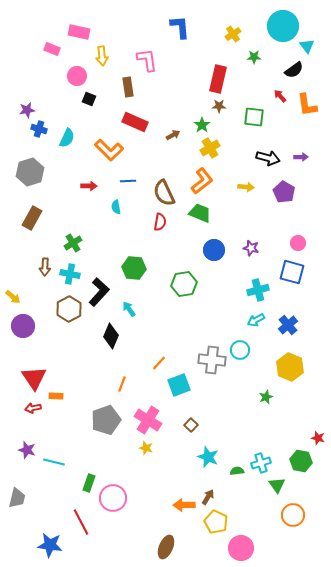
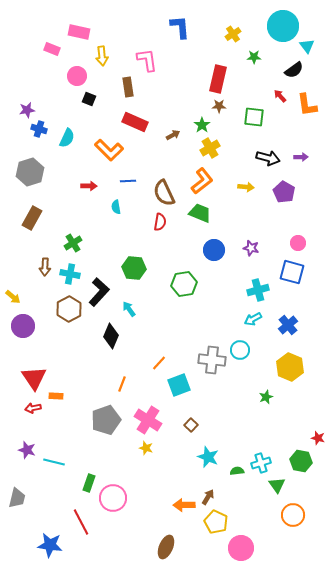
cyan arrow at (256, 320): moved 3 px left, 1 px up
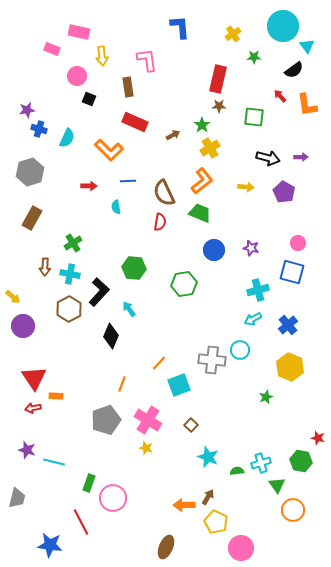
orange circle at (293, 515): moved 5 px up
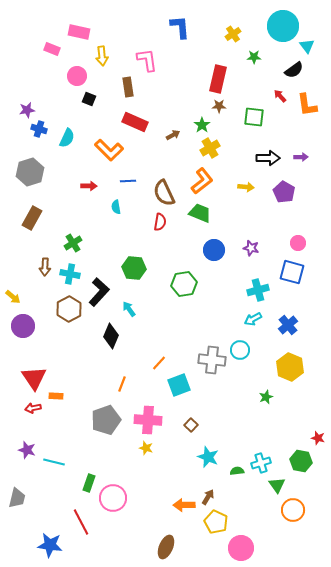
black arrow at (268, 158): rotated 15 degrees counterclockwise
pink cross at (148, 420): rotated 28 degrees counterclockwise
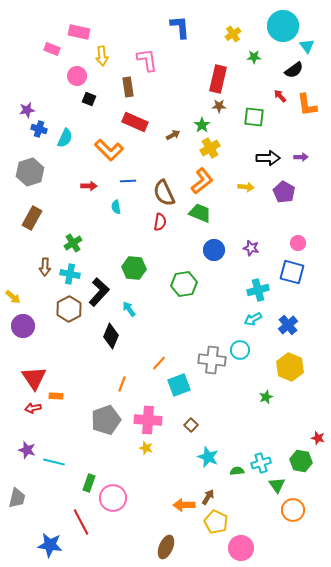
cyan semicircle at (67, 138): moved 2 px left
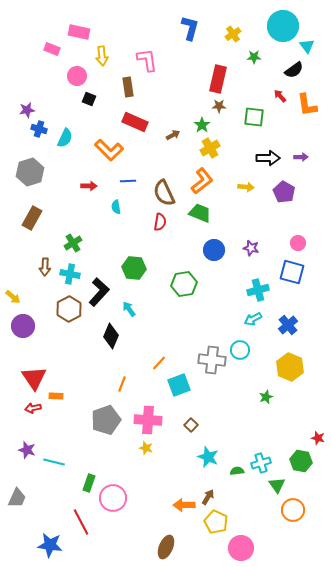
blue L-shape at (180, 27): moved 10 px right, 1 px down; rotated 20 degrees clockwise
gray trapezoid at (17, 498): rotated 10 degrees clockwise
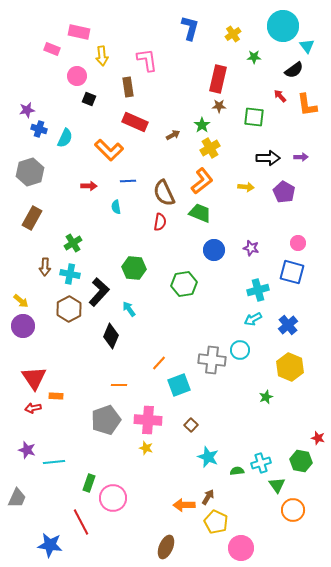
yellow arrow at (13, 297): moved 8 px right, 4 px down
orange line at (122, 384): moved 3 px left, 1 px down; rotated 70 degrees clockwise
cyan line at (54, 462): rotated 20 degrees counterclockwise
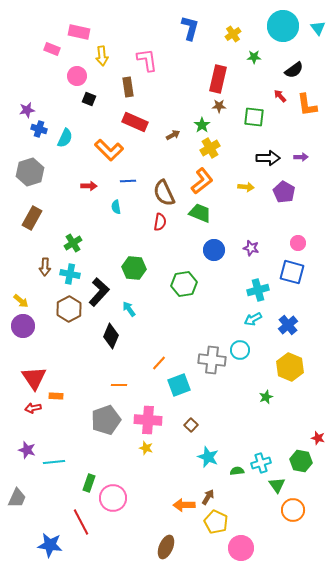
cyan triangle at (307, 46): moved 11 px right, 18 px up
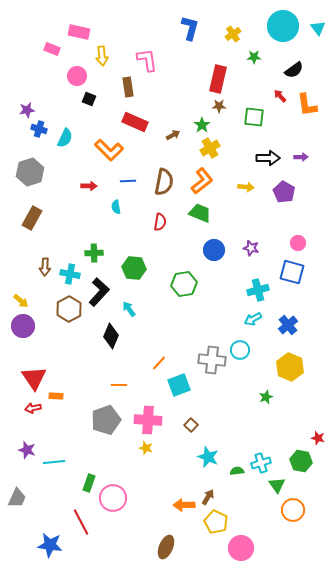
brown semicircle at (164, 193): moved 11 px up; rotated 144 degrees counterclockwise
green cross at (73, 243): moved 21 px right, 10 px down; rotated 30 degrees clockwise
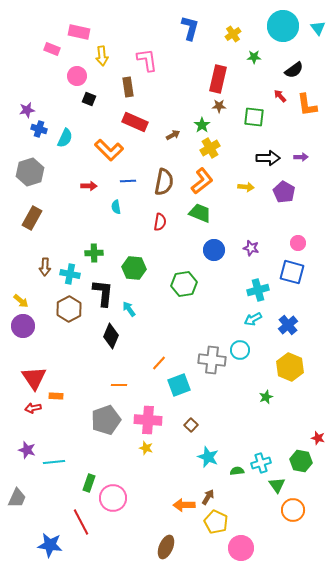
black L-shape at (99, 292): moved 4 px right, 1 px down; rotated 36 degrees counterclockwise
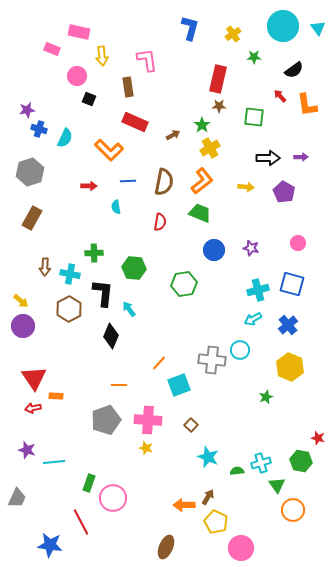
blue square at (292, 272): moved 12 px down
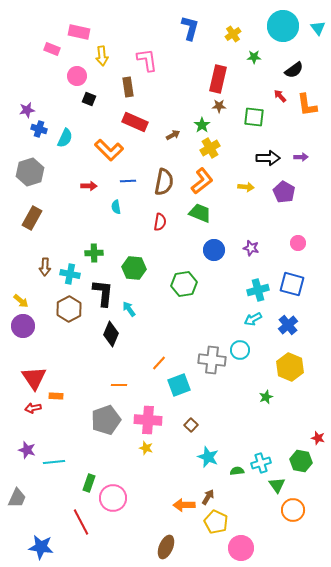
black diamond at (111, 336): moved 2 px up
blue star at (50, 545): moved 9 px left, 2 px down
